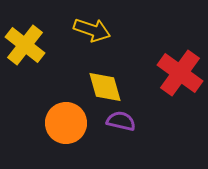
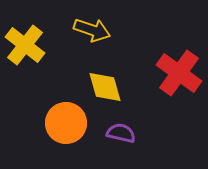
red cross: moved 1 px left
purple semicircle: moved 12 px down
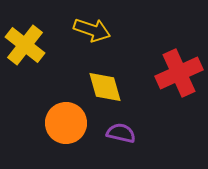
red cross: rotated 30 degrees clockwise
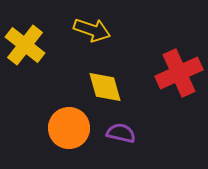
orange circle: moved 3 px right, 5 px down
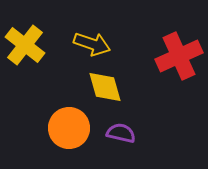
yellow arrow: moved 14 px down
red cross: moved 17 px up
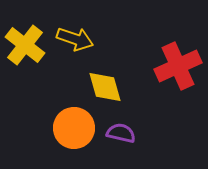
yellow arrow: moved 17 px left, 5 px up
red cross: moved 1 px left, 10 px down
orange circle: moved 5 px right
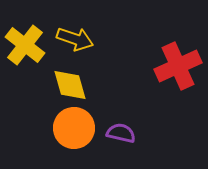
yellow diamond: moved 35 px left, 2 px up
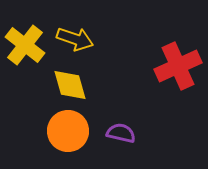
orange circle: moved 6 px left, 3 px down
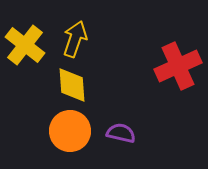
yellow arrow: rotated 90 degrees counterclockwise
yellow diamond: moved 2 px right; rotated 12 degrees clockwise
orange circle: moved 2 px right
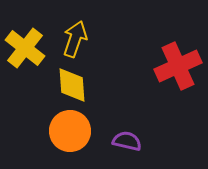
yellow cross: moved 3 px down
purple semicircle: moved 6 px right, 8 px down
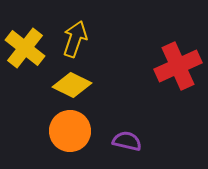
yellow diamond: rotated 60 degrees counterclockwise
